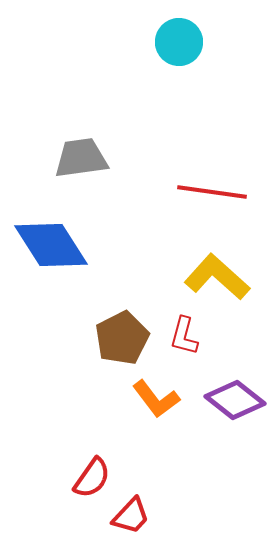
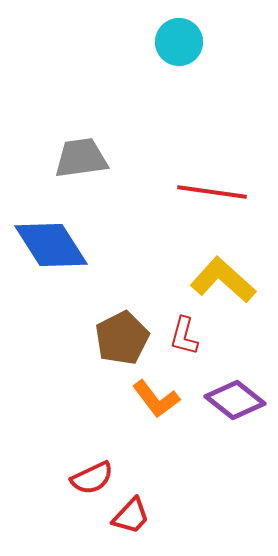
yellow L-shape: moved 6 px right, 3 px down
red semicircle: rotated 30 degrees clockwise
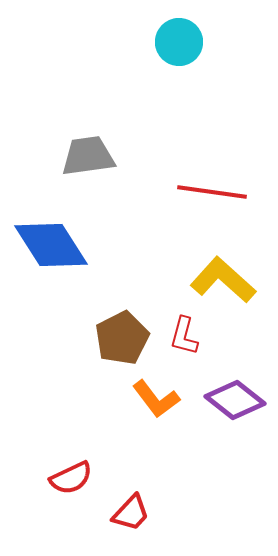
gray trapezoid: moved 7 px right, 2 px up
red semicircle: moved 21 px left
red trapezoid: moved 3 px up
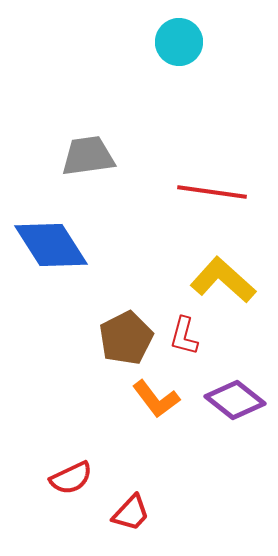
brown pentagon: moved 4 px right
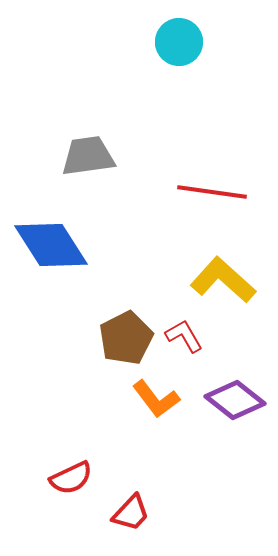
red L-shape: rotated 135 degrees clockwise
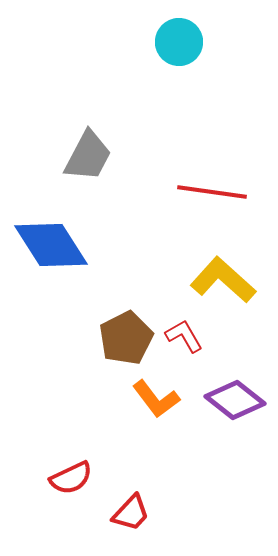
gray trapezoid: rotated 126 degrees clockwise
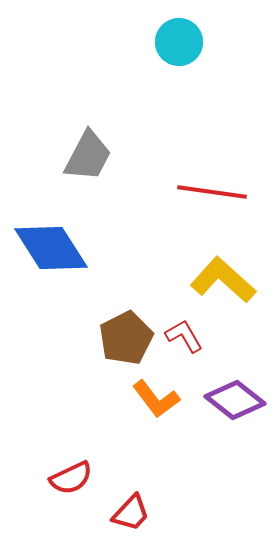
blue diamond: moved 3 px down
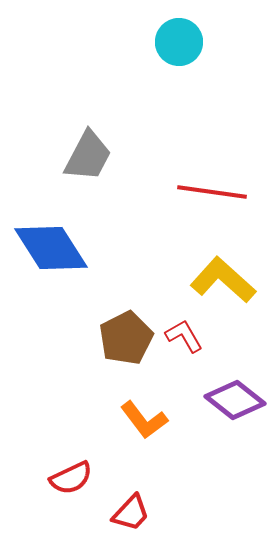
orange L-shape: moved 12 px left, 21 px down
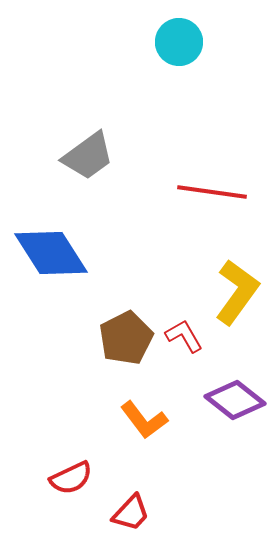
gray trapezoid: rotated 26 degrees clockwise
blue diamond: moved 5 px down
yellow L-shape: moved 14 px right, 12 px down; rotated 84 degrees clockwise
